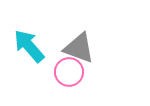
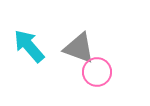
pink circle: moved 28 px right
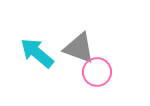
cyan arrow: moved 8 px right, 7 px down; rotated 9 degrees counterclockwise
